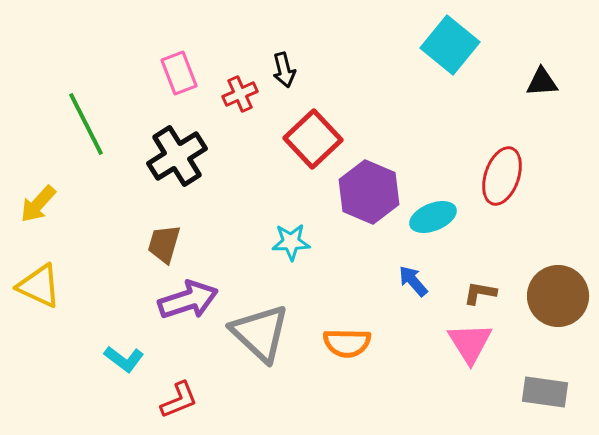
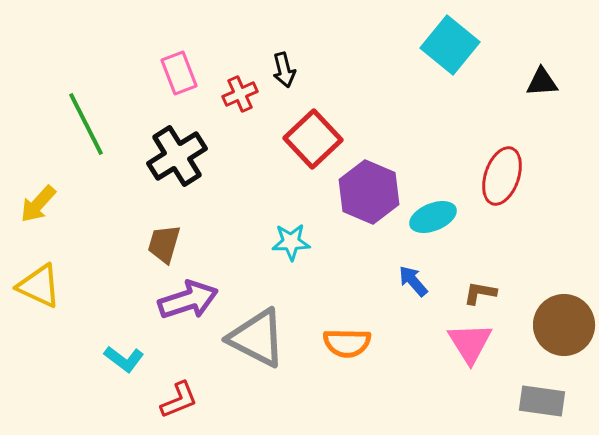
brown circle: moved 6 px right, 29 px down
gray triangle: moved 3 px left, 5 px down; rotated 16 degrees counterclockwise
gray rectangle: moved 3 px left, 9 px down
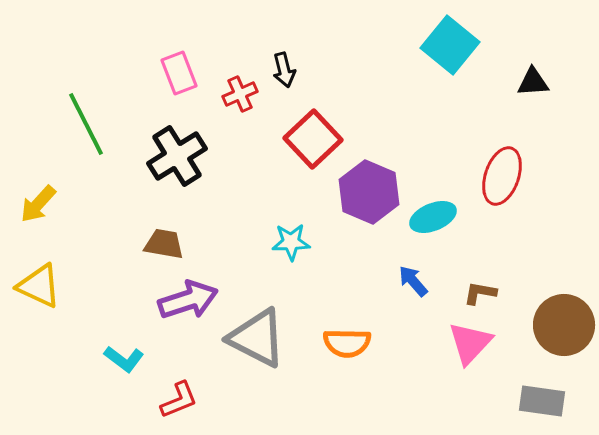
black triangle: moved 9 px left
brown trapezoid: rotated 84 degrees clockwise
pink triangle: rotated 15 degrees clockwise
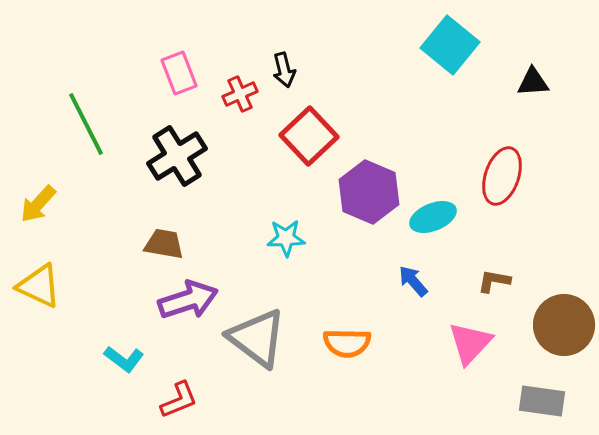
red square: moved 4 px left, 3 px up
cyan star: moved 5 px left, 4 px up
brown L-shape: moved 14 px right, 12 px up
gray triangle: rotated 10 degrees clockwise
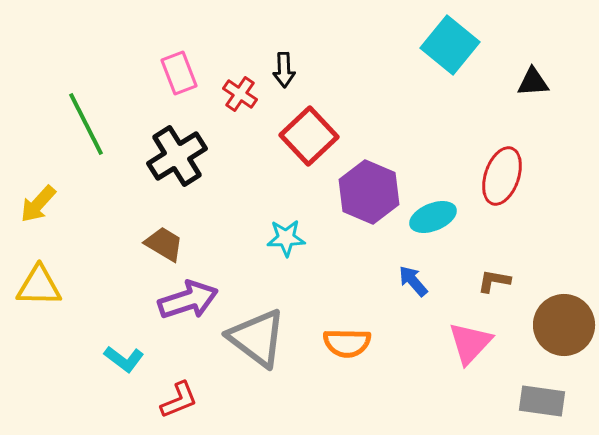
black arrow: rotated 12 degrees clockwise
red cross: rotated 32 degrees counterclockwise
brown trapezoid: rotated 21 degrees clockwise
yellow triangle: rotated 24 degrees counterclockwise
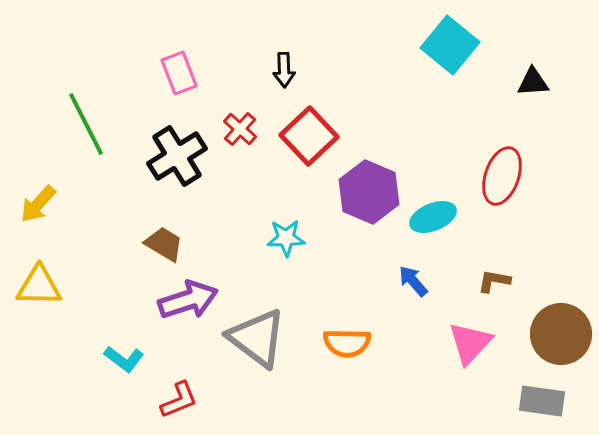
red cross: moved 35 px down; rotated 8 degrees clockwise
brown circle: moved 3 px left, 9 px down
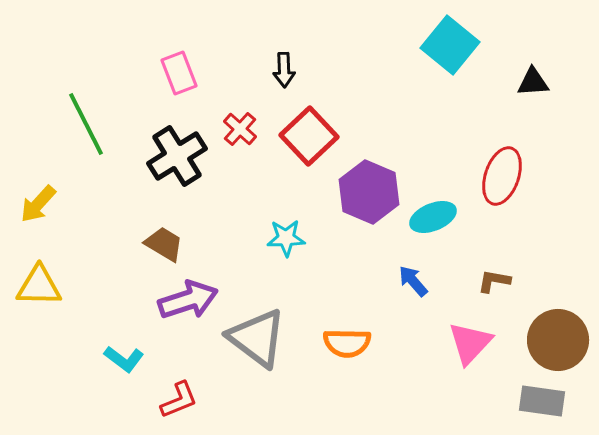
brown circle: moved 3 px left, 6 px down
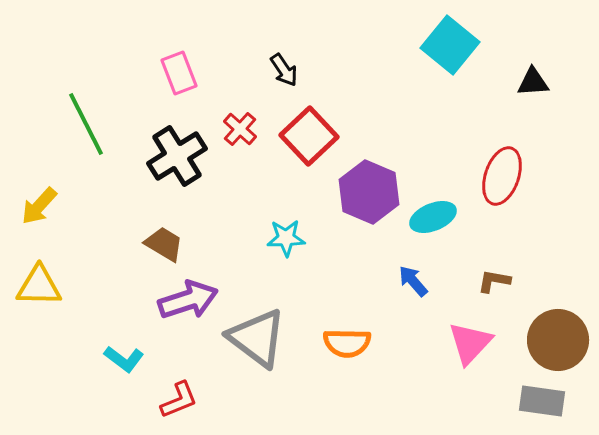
black arrow: rotated 32 degrees counterclockwise
yellow arrow: moved 1 px right, 2 px down
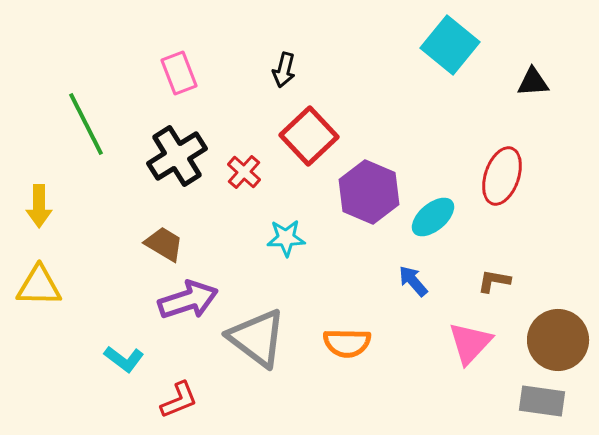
black arrow: rotated 48 degrees clockwise
red cross: moved 4 px right, 43 px down
yellow arrow: rotated 42 degrees counterclockwise
cyan ellipse: rotated 18 degrees counterclockwise
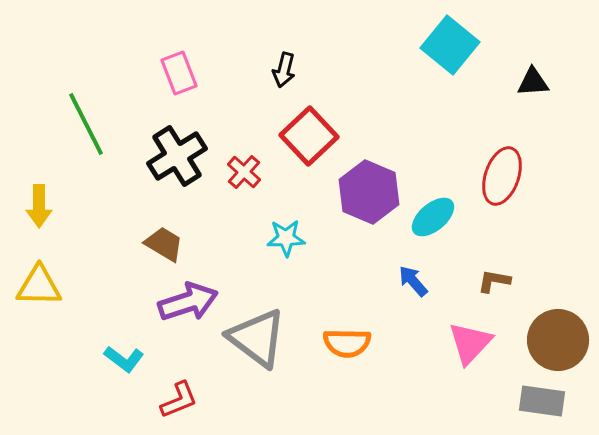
purple arrow: moved 2 px down
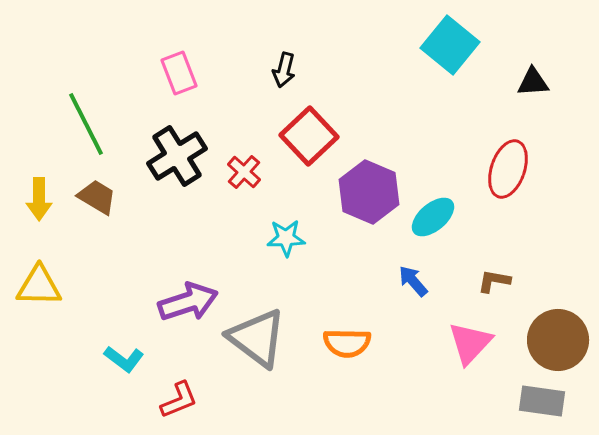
red ellipse: moved 6 px right, 7 px up
yellow arrow: moved 7 px up
brown trapezoid: moved 67 px left, 47 px up
